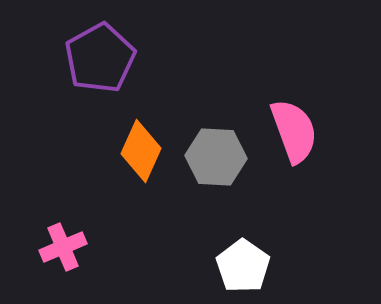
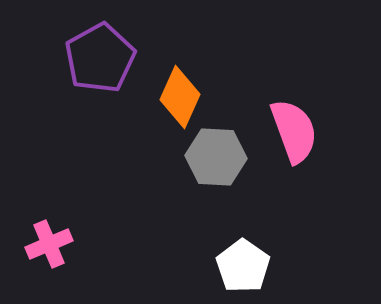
orange diamond: moved 39 px right, 54 px up
pink cross: moved 14 px left, 3 px up
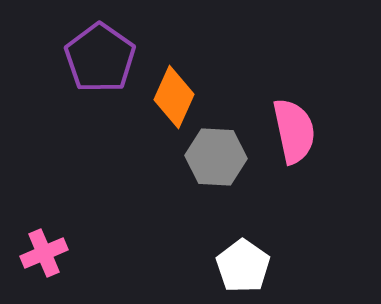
purple pentagon: rotated 8 degrees counterclockwise
orange diamond: moved 6 px left
pink semicircle: rotated 8 degrees clockwise
pink cross: moved 5 px left, 9 px down
